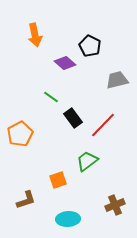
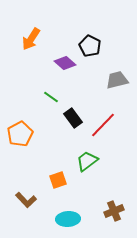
orange arrow: moved 4 px left, 4 px down; rotated 45 degrees clockwise
brown L-shape: rotated 65 degrees clockwise
brown cross: moved 1 px left, 6 px down
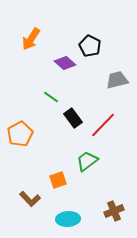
brown L-shape: moved 4 px right, 1 px up
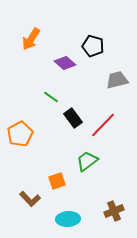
black pentagon: moved 3 px right; rotated 10 degrees counterclockwise
orange square: moved 1 px left, 1 px down
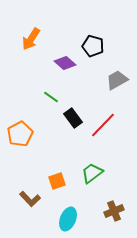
gray trapezoid: rotated 15 degrees counterclockwise
green trapezoid: moved 5 px right, 12 px down
cyan ellipse: rotated 65 degrees counterclockwise
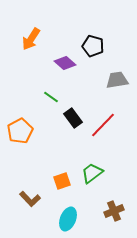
gray trapezoid: rotated 20 degrees clockwise
orange pentagon: moved 3 px up
orange square: moved 5 px right
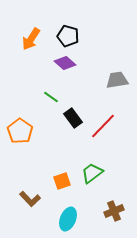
black pentagon: moved 25 px left, 10 px up
red line: moved 1 px down
orange pentagon: rotated 10 degrees counterclockwise
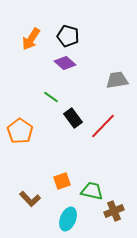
green trapezoid: moved 18 px down; rotated 50 degrees clockwise
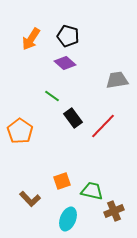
green line: moved 1 px right, 1 px up
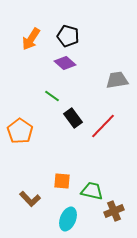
orange square: rotated 24 degrees clockwise
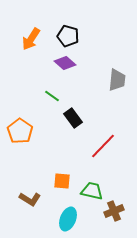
gray trapezoid: rotated 105 degrees clockwise
red line: moved 20 px down
brown L-shape: rotated 15 degrees counterclockwise
